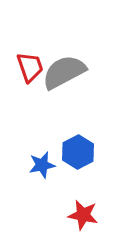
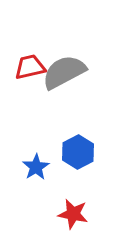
red trapezoid: rotated 84 degrees counterclockwise
blue star: moved 6 px left, 2 px down; rotated 20 degrees counterclockwise
red star: moved 10 px left, 1 px up
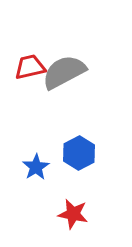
blue hexagon: moved 1 px right, 1 px down
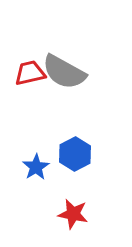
red trapezoid: moved 6 px down
gray semicircle: rotated 123 degrees counterclockwise
blue hexagon: moved 4 px left, 1 px down
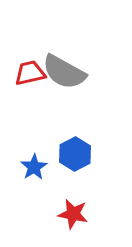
blue star: moved 2 px left
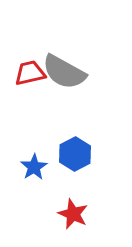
red star: rotated 12 degrees clockwise
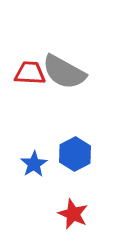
red trapezoid: rotated 16 degrees clockwise
blue star: moved 3 px up
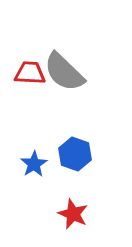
gray semicircle: rotated 15 degrees clockwise
blue hexagon: rotated 12 degrees counterclockwise
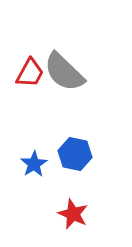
red trapezoid: rotated 116 degrees clockwise
blue hexagon: rotated 8 degrees counterclockwise
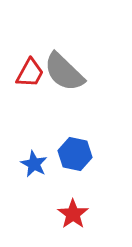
blue star: rotated 12 degrees counterclockwise
red star: rotated 12 degrees clockwise
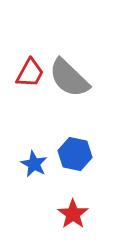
gray semicircle: moved 5 px right, 6 px down
